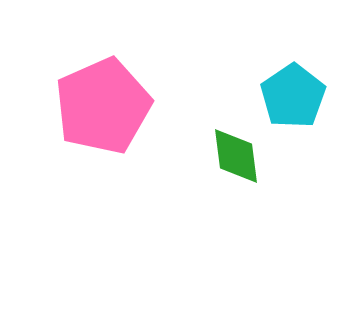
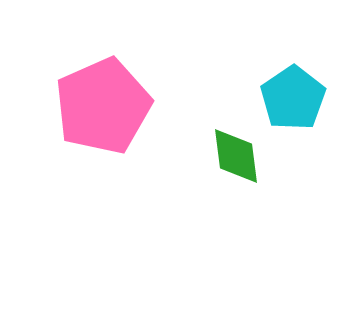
cyan pentagon: moved 2 px down
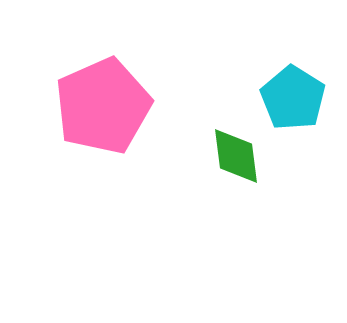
cyan pentagon: rotated 6 degrees counterclockwise
